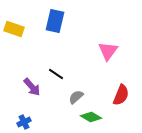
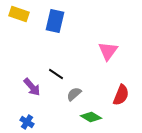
yellow rectangle: moved 5 px right, 15 px up
gray semicircle: moved 2 px left, 3 px up
blue cross: moved 3 px right; rotated 32 degrees counterclockwise
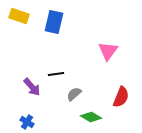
yellow rectangle: moved 2 px down
blue rectangle: moved 1 px left, 1 px down
black line: rotated 42 degrees counterclockwise
red semicircle: moved 2 px down
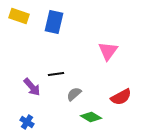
red semicircle: rotated 40 degrees clockwise
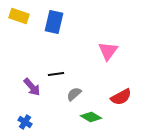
blue cross: moved 2 px left
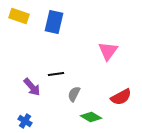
gray semicircle: rotated 21 degrees counterclockwise
blue cross: moved 1 px up
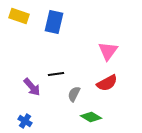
red semicircle: moved 14 px left, 14 px up
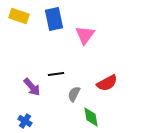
blue rectangle: moved 3 px up; rotated 25 degrees counterclockwise
pink triangle: moved 23 px left, 16 px up
green diamond: rotated 50 degrees clockwise
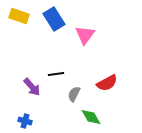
blue rectangle: rotated 20 degrees counterclockwise
green diamond: rotated 20 degrees counterclockwise
blue cross: rotated 16 degrees counterclockwise
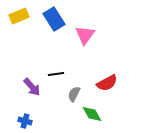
yellow rectangle: rotated 42 degrees counterclockwise
green diamond: moved 1 px right, 3 px up
